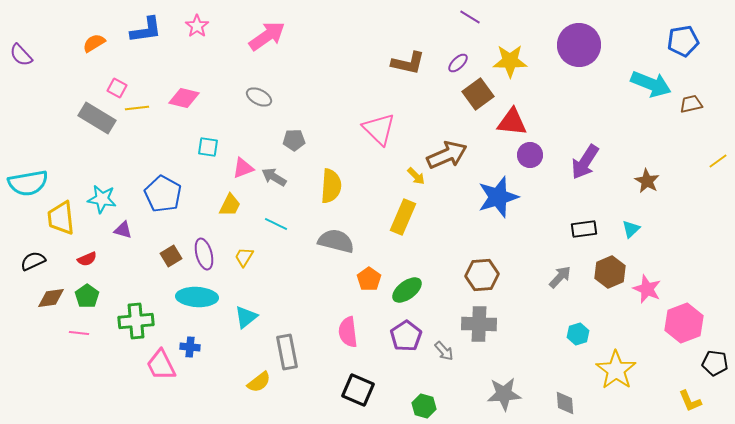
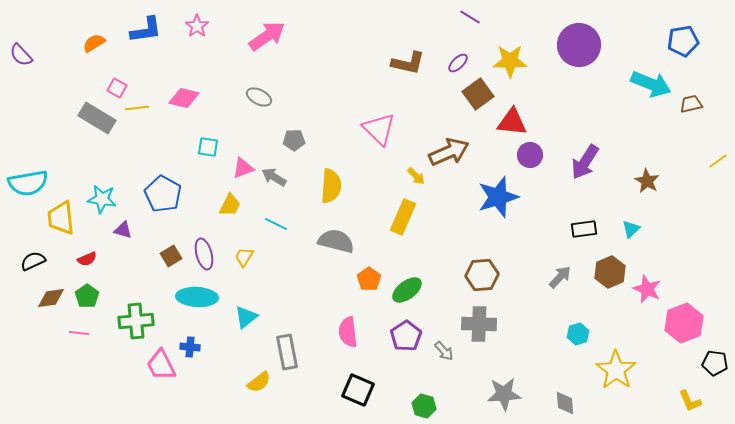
brown arrow at (447, 155): moved 2 px right, 3 px up
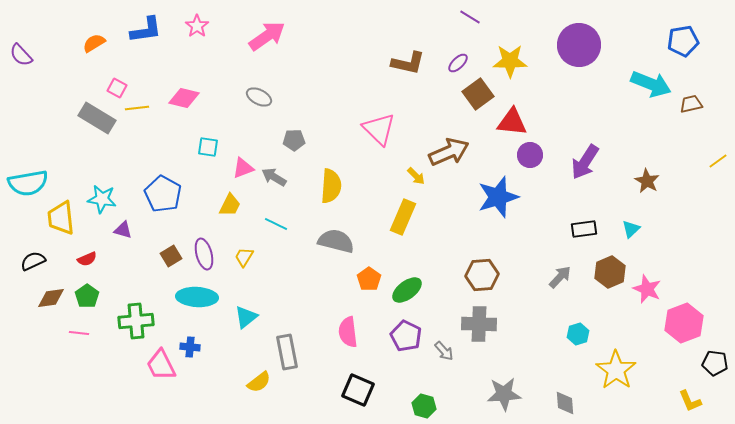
purple pentagon at (406, 336): rotated 12 degrees counterclockwise
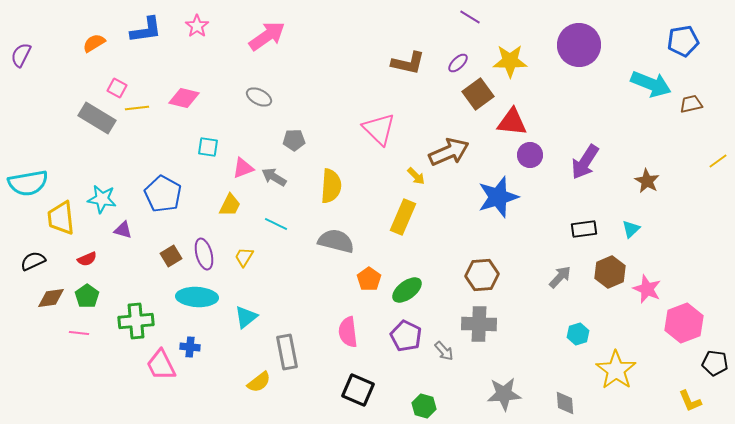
purple semicircle at (21, 55): rotated 70 degrees clockwise
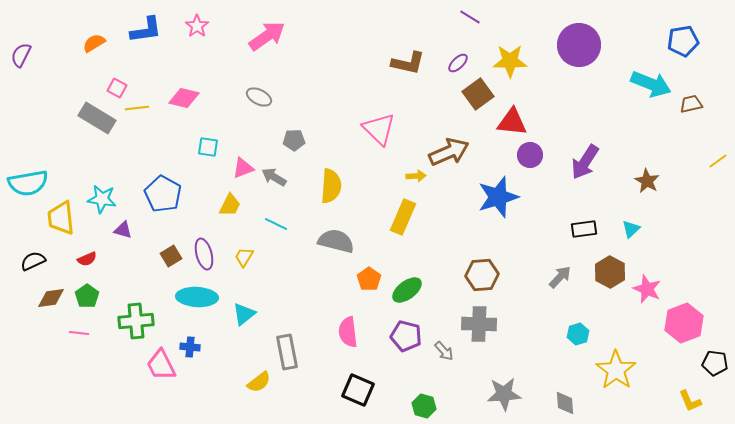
yellow arrow at (416, 176): rotated 48 degrees counterclockwise
brown hexagon at (610, 272): rotated 8 degrees counterclockwise
cyan triangle at (246, 317): moved 2 px left, 3 px up
purple pentagon at (406, 336): rotated 12 degrees counterclockwise
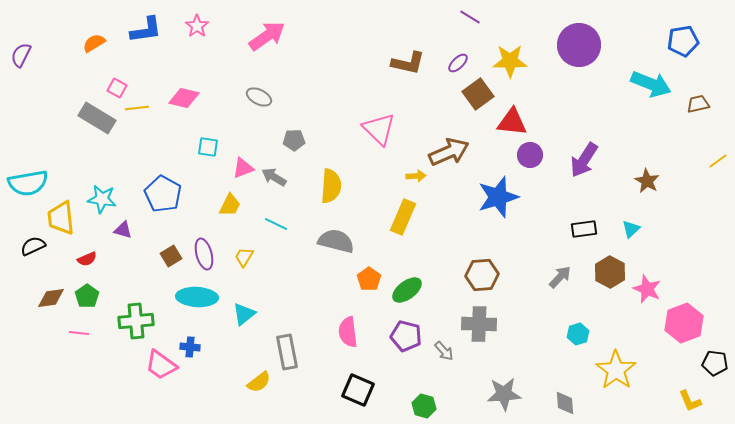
brown trapezoid at (691, 104): moved 7 px right
purple arrow at (585, 162): moved 1 px left, 2 px up
black semicircle at (33, 261): moved 15 px up
pink trapezoid at (161, 365): rotated 28 degrees counterclockwise
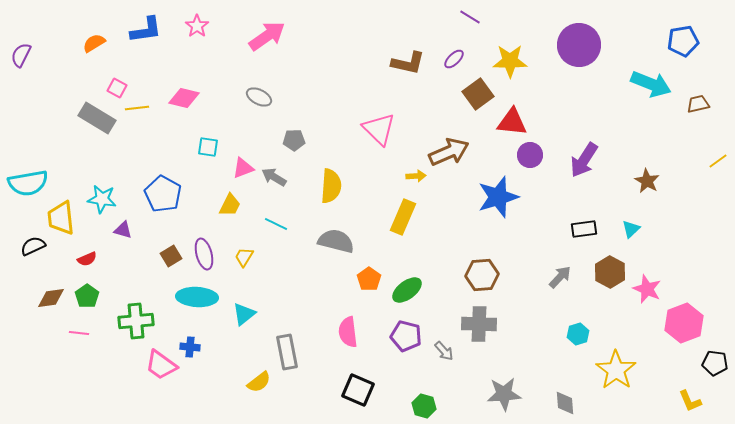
purple ellipse at (458, 63): moved 4 px left, 4 px up
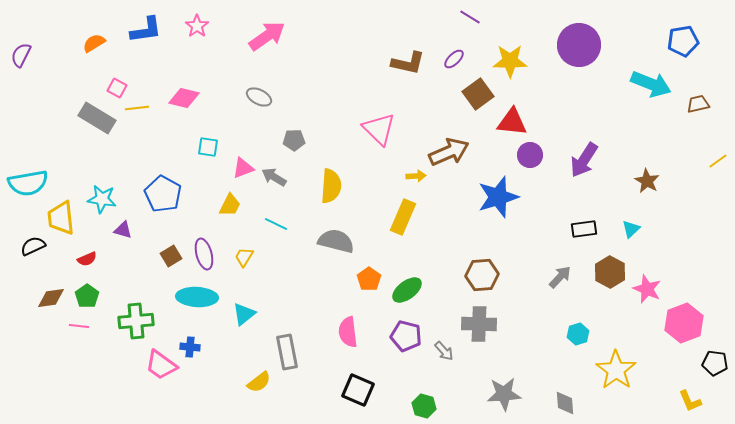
pink line at (79, 333): moved 7 px up
